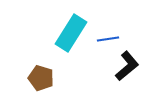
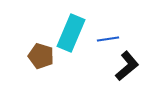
cyan rectangle: rotated 9 degrees counterclockwise
brown pentagon: moved 22 px up
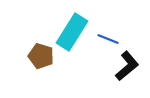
cyan rectangle: moved 1 px right, 1 px up; rotated 9 degrees clockwise
blue line: rotated 30 degrees clockwise
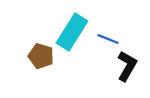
black L-shape: rotated 20 degrees counterclockwise
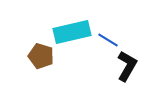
cyan rectangle: rotated 45 degrees clockwise
blue line: moved 1 px down; rotated 10 degrees clockwise
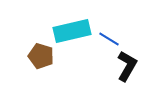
cyan rectangle: moved 1 px up
blue line: moved 1 px right, 1 px up
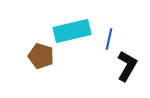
blue line: rotated 70 degrees clockwise
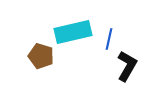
cyan rectangle: moved 1 px right, 1 px down
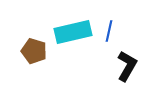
blue line: moved 8 px up
brown pentagon: moved 7 px left, 5 px up
